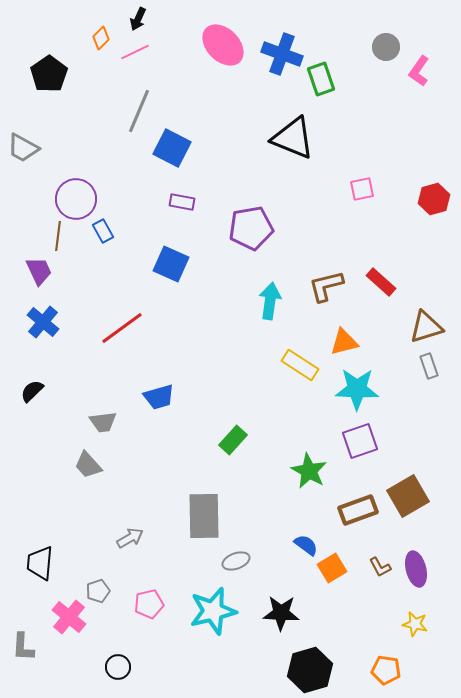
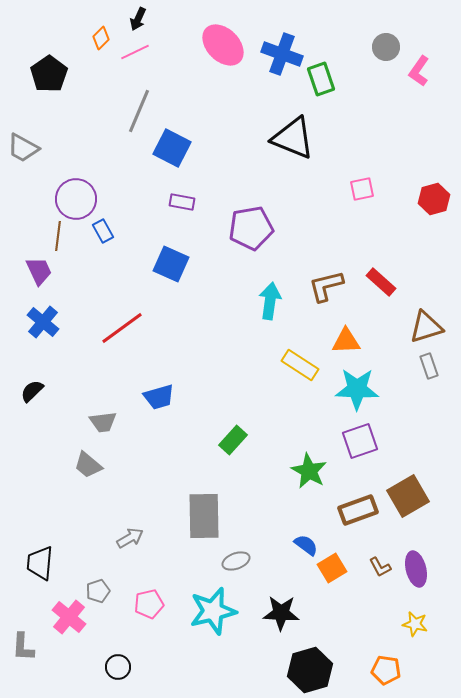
orange triangle at (344, 342): moved 2 px right, 1 px up; rotated 12 degrees clockwise
gray trapezoid at (88, 465): rotated 8 degrees counterclockwise
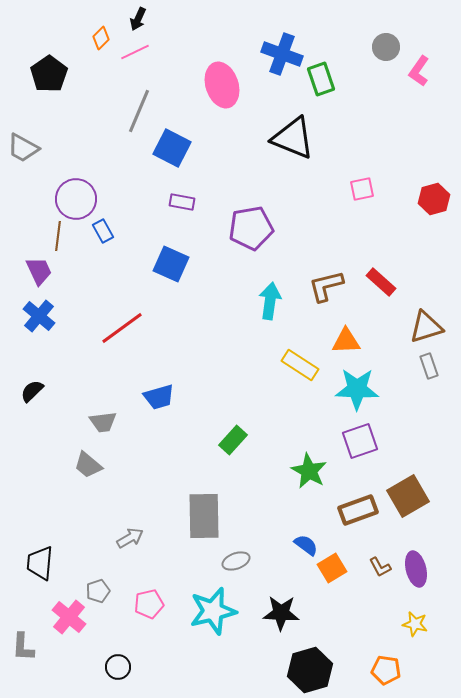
pink ellipse at (223, 45): moved 1 px left, 40 px down; rotated 27 degrees clockwise
blue cross at (43, 322): moved 4 px left, 6 px up
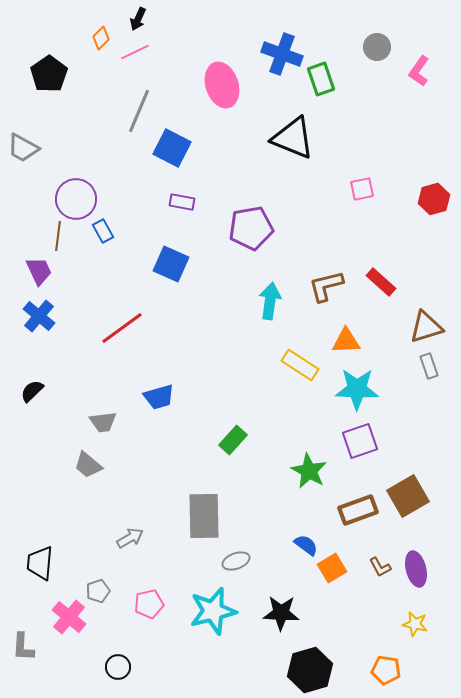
gray circle at (386, 47): moved 9 px left
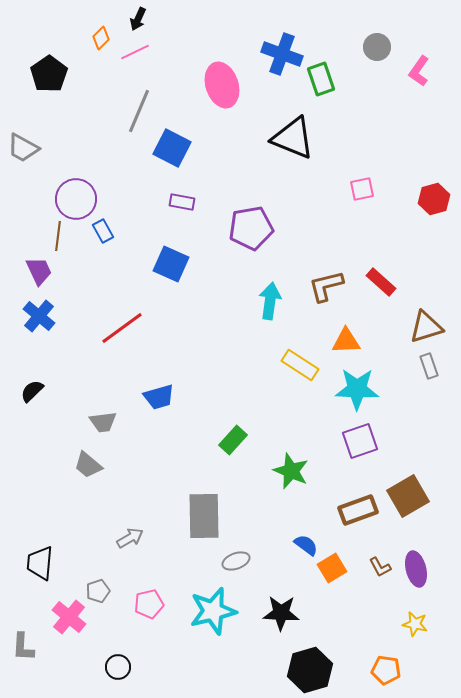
green star at (309, 471): moved 18 px left; rotated 6 degrees counterclockwise
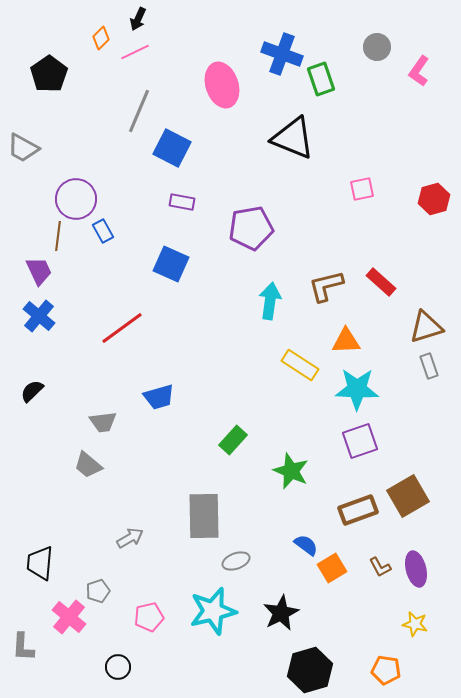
pink pentagon at (149, 604): moved 13 px down
black star at (281, 613): rotated 30 degrees counterclockwise
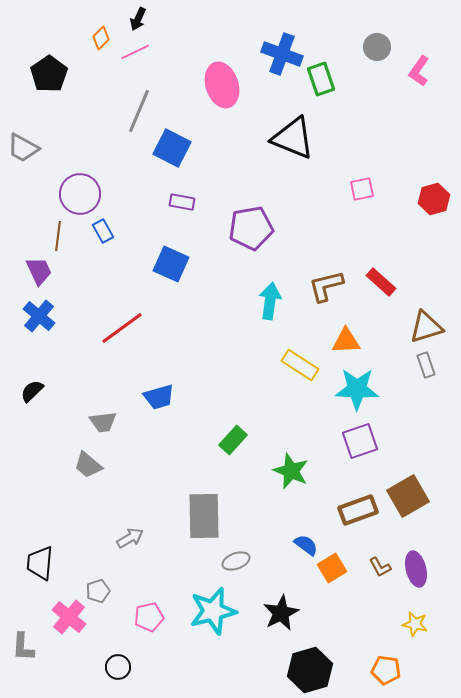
purple circle at (76, 199): moved 4 px right, 5 px up
gray rectangle at (429, 366): moved 3 px left, 1 px up
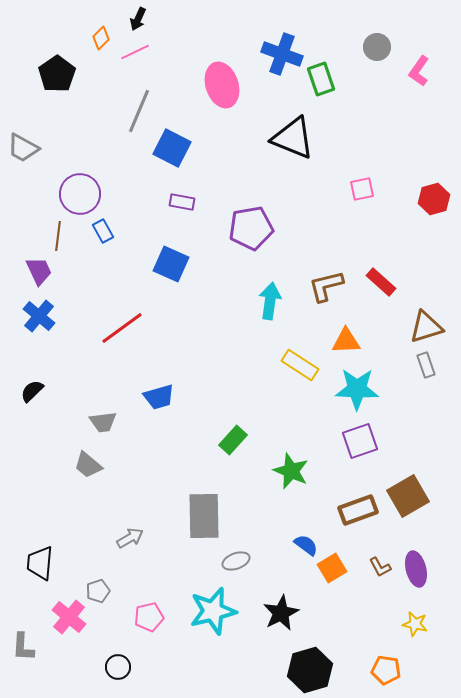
black pentagon at (49, 74): moved 8 px right
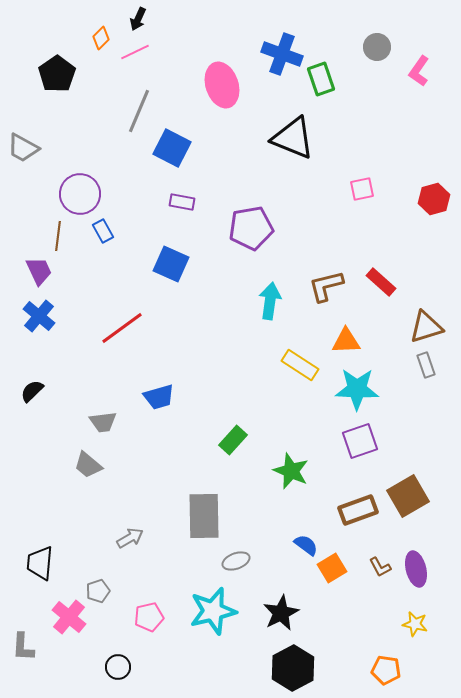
black hexagon at (310, 670): moved 17 px left, 2 px up; rotated 12 degrees counterclockwise
